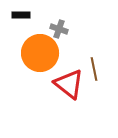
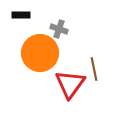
red triangle: moved 1 px right; rotated 28 degrees clockwise
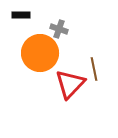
red triangle: rotated 8 degrees clockwise
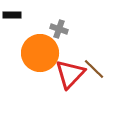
black rectangle: moved 9 px left
brown line: rotated 35 degrees counterclockwise
red triangle: moved 10 px up
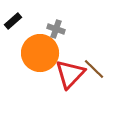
black rectangle: moved 1 px right, 6 px down; rotated 42 degrees counterclockwise
gray cross: moved 3 px left
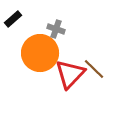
black rectangle: moved 2 px up
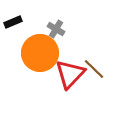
black rectangle: moved 3 px down; rotated 18 degrees clockwise
gray cross: rotated 12 degrees clockwise
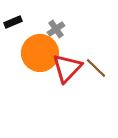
gray cross: rotated 24 degrees clockwise
brown line: moved 2 px right, 1 px up
red triangle: moved 3 px left, 6 px up
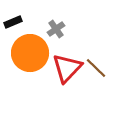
orange circle: moved 10 px left
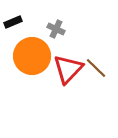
gray cross: rotated 30 degrees counterclockwise
orange circle: moved 2 px right, 3 px down
red triangle: moved 1 px right, 1 px down
